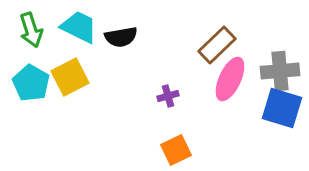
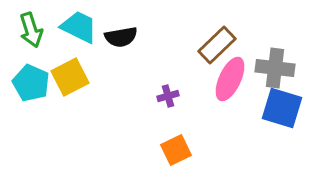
gray cross: moved 5 px left, 3 px up; rotated 12 degrees clockwise
cyan pentagon: rotated 6 degrees counterclockwise
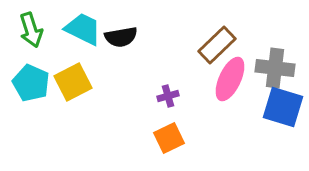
cyan trapezoid: moved 4 px right, 2 px down
yellow square: moved 3 px right, 5 px down
blue square: moved 1 px right, 1 px up
orange square: moved 7 px left, 12 px up
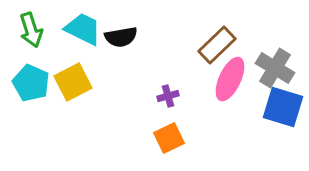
gray cross: rotated 24 degrees clockwise
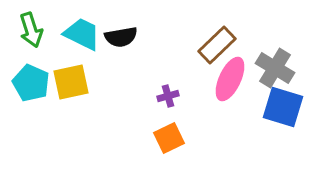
cyan trapezoid: moved 1 px left, 5 px down
yellow square: moved 2 px left; rotated 15 degrees clockwise
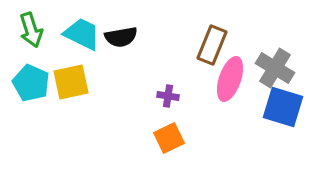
brown rectangle: moved 5 px left; rotated 24 degrees counterclockwise
pink ellipse: rotated 6 degrees counterclockwise
purple cross: rotated 25 degrees clockwise
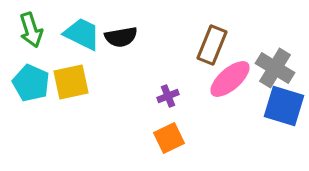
pink ellipse: rotated 30 degrees clockwise
purple cross: rotated 30 degrees counterclockwise
blue square: moved 1 px right, 1 px up
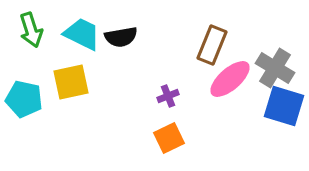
cyan pentagon: moved 7 px left, 16 px down; rotated 12 degrees counterclockwise
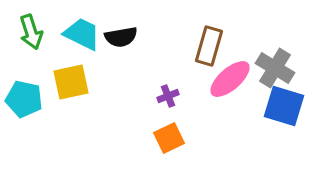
green arrow: moved 2 px down
brown rectangle: moved 3 px left, 1 px down; rotated 6 degrees counterclockwise
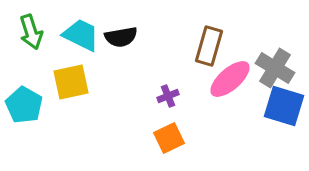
cyan trapezoid: moved 1 px left, 1 px down
cyan pentagon: moved 6 px down; rotated 18 degrees clockwise
